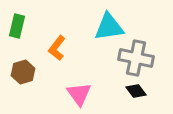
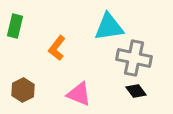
green rectangle: moved 2 px left
gray cross: moved 2 px left
brown hexagon: moved 18 px down; rotated 10 degrees counterclockwise
pink triangle: rotated 32 degrees counterclockwise
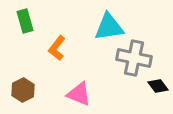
green rectangle: moved 10 px right, 5 px up; rotated 30 degrees counterclockwise
black diamond: moved 22 px right, 5 px up
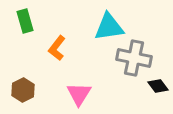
pink triangle: rotated 40 degrees clockwise
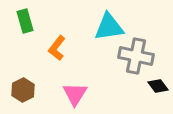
gray cross: moved 2 px right, 2 px up
pink triangle: moved 4 px left
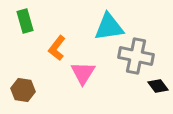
brown hexagon: rotated 25 degrees counterclockwise
pink triangle: moved 8 px right, 21 px up
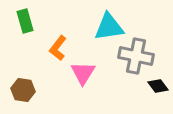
orange L-shape: moved 1 px right
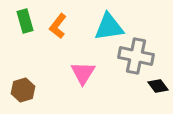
orange L-shape: moved 22 px up
brown hexagon: rotated 25 degrees counterclockwise
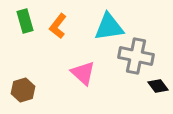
pink triangle: rotated 20 degrees counterclockwise
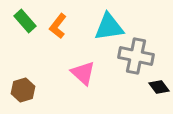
green rectangle: rotated 25 degrees counterclockwise
black diamond: moved 1 px right, 1 px down
